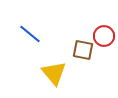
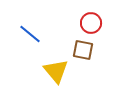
red circle: moved 13 px left, 13 px up
yellow triangle: moved 2 px right, 2 px up
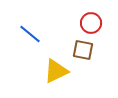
yellow triangle: rotated 44 degrees clockwise
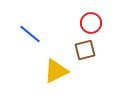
brown square: moved 2 px right; rotated 25 degrees counterclockwise
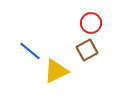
blue line: moved 17 px down
brown square: moved 2 px right; rotated 15 degrees counterclockwise
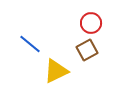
blue line: moved 7 px up
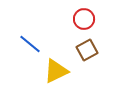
red circle: moved 7 px left, 4 px up
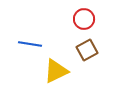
blue line: rotated 30 degrees counterclockwise
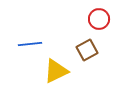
red circle: moved 15 px right
blue line: rotated 15 degrees counterclockwise
